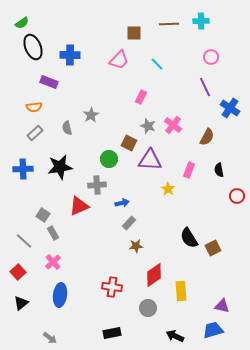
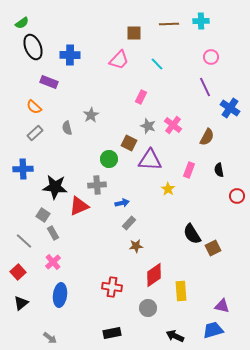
orange semicircle at (34, 107): rotated 49 degrees clockwise
black star at (60, 167): moved 5 px left, 20 px down; rotated 15 degrees clockwise
black semicircle at (189, 238): moved 3 px right, 4 px up
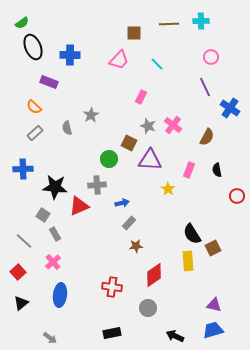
black semicircle at (219, 170): moved 2 px left
gray rectangle at (53, 233): moved 2 px right, 1 px down
yellow rectangle at (181, 291): moved 7 px right, 30 px up
purple triangle at (222, 306): moved 8 px left, 1 px up
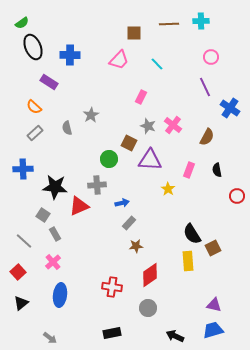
purple rectangle at (49, 82): rotated 12 degrees clockwise
red diamond at (154, 275): moved 4 px left
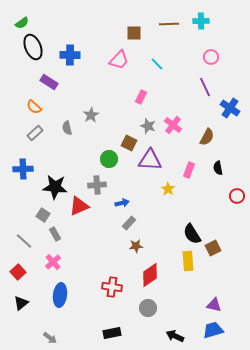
black semicircle at (217, 170): moved 1 px right, 2 px up
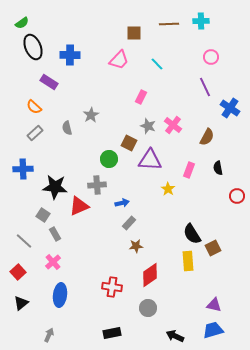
gray arrow at (50, 338): moved 1 px left, 3 px up; rotated 104 degrees counterclockwise
